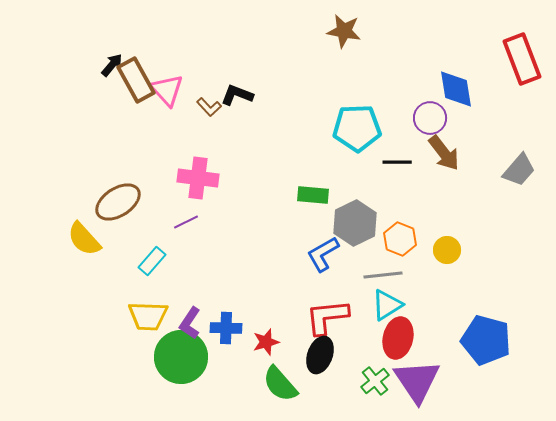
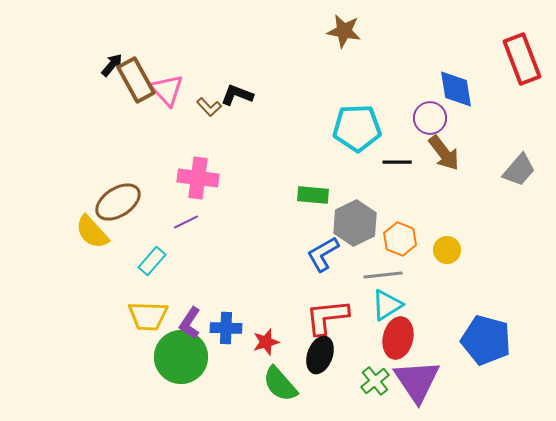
yellow semicircle: moved 8 px right, 7 px up
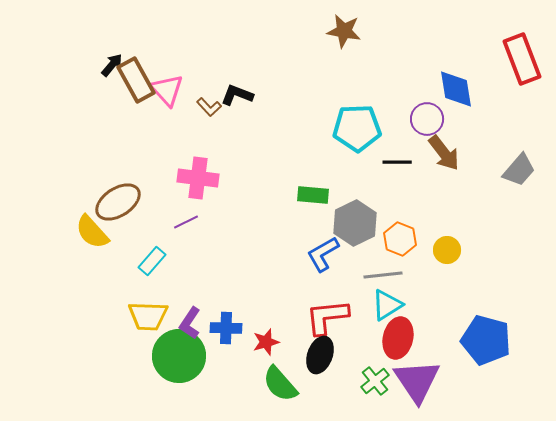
purple circle: moved 3 px left, 1 px down
green circle: moved 2 px left, 1 px up
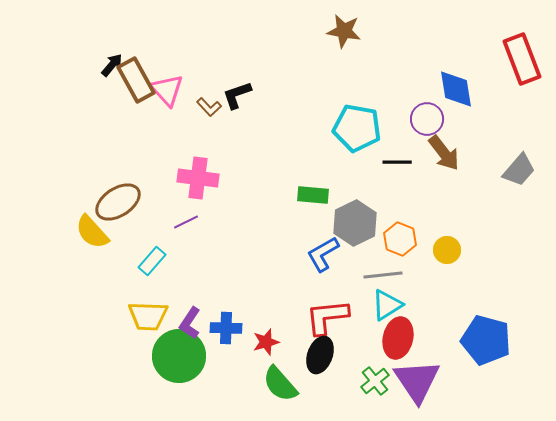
black L-shape: rotated 40 degrees counterclockwise
cyan pentagon: rotated 12 degrees clockwise
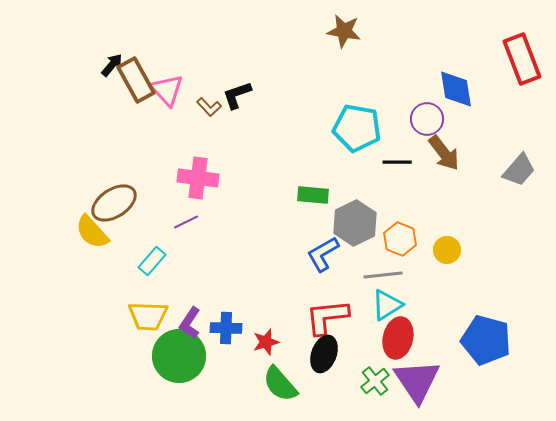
brown ellipse: moved 4 px left, 1 px down
black ellipse: moved 4 px right, 1 px up
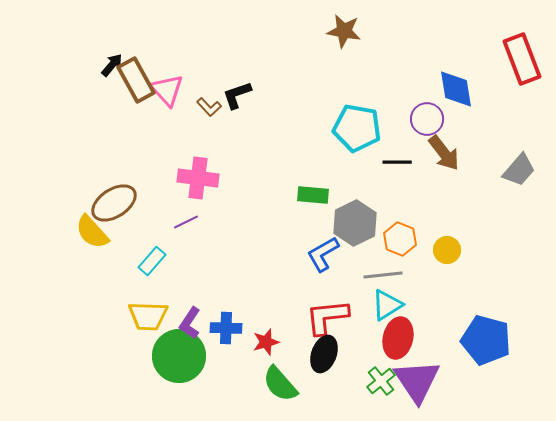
green cross: moved 6 px right
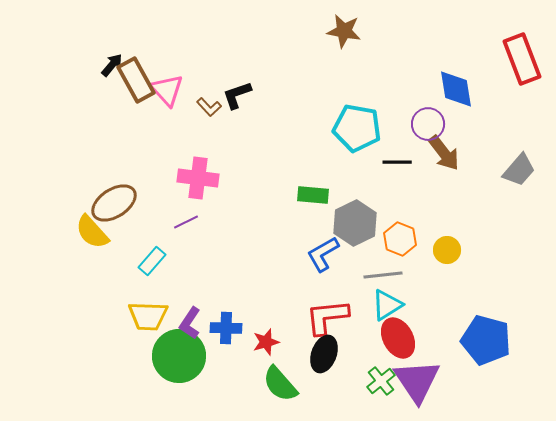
purple circle: moved 1 px right, 5 px down
red ellipse: rotated 42 degrees counterclockwise
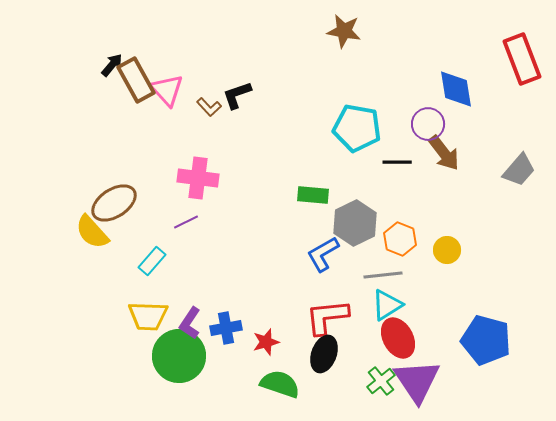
blue cross: rotated 12 degrees counterclockwise
green semicircle: rotated 150 degrees clockwise
